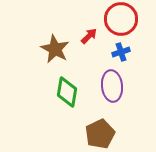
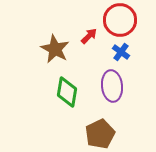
red circle: moved 1 px left, 1 px down
blue cross: rotated 36 degrees counterclockwise
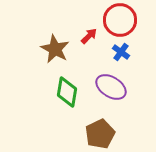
purple ellipse: moved 1 px left, 1 px down; rotated 52 degrees counterclockwise
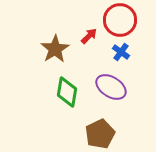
brown star: rotated 12 degrees clockwise
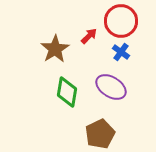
red circle: moved 1 px right, 1 px down
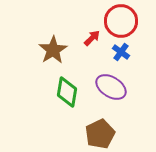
red arrow: moved 3 px right, 2 px down
brown star: moved 2 px left, 1 px down
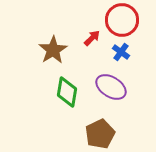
red circle: moved 1 px right, 1 px up
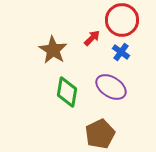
brown star: rotated 8 degrees counterclockwise
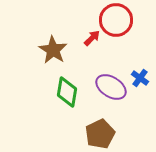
red circle: moved 6 px left
blue cross: moved 19 px right, 26 px down
